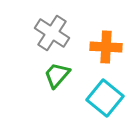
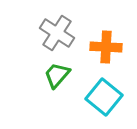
gray cross: moved 5 px right
cyan square: moved 1 px left, 1 px up
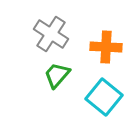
gray cross: moved 6 px left, 1 px down
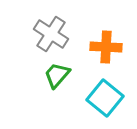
cyan square: moved 1 px right, 1 px down
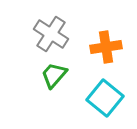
orange cross: rotated 12 degrees counterclockwise
green trapezoid: moved 3 px left
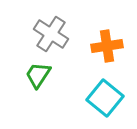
orange cross: moved 1 px right, 1 px up
green trapezoid: moved 16 px left; rotated 8 degrees counterclockwise
